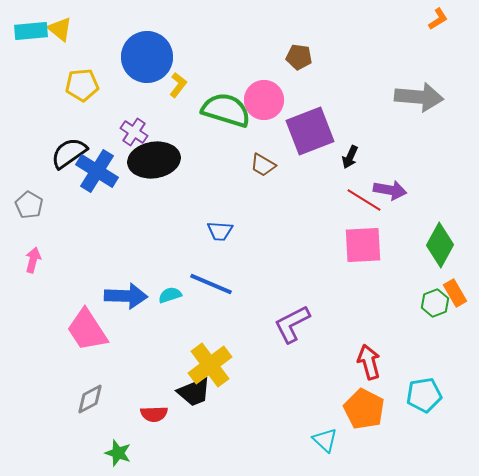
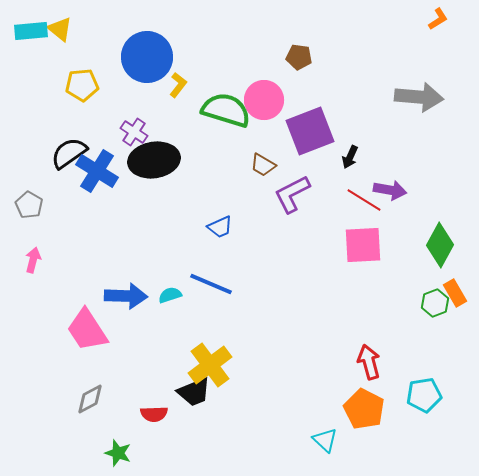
blue trapezoid: moved 4 px up; rotated 28 degrees counterclockwise
purple L-shape: moved 130 px up
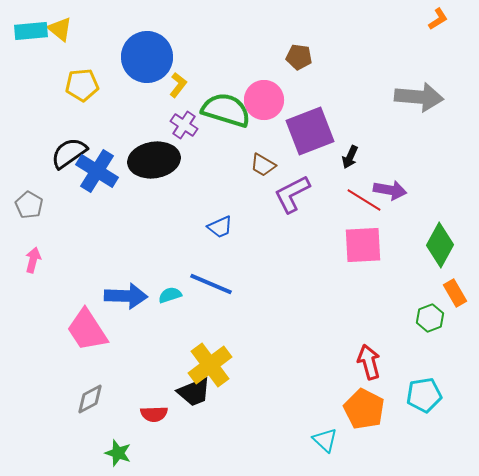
purple cross: moved 50 px right, 7 px up
green hexagon: moved 5 px left, 15 px down
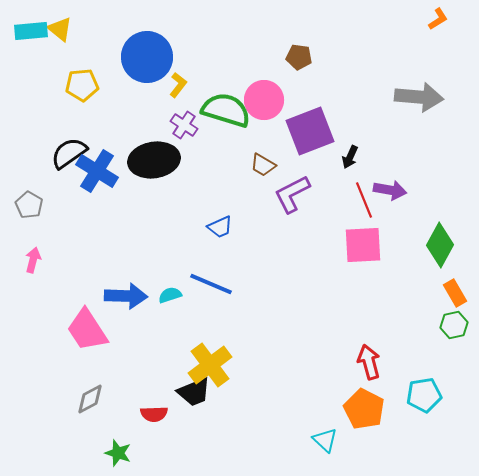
red line: rotated 36 degrees clockwise
green hexagon: moved 24 px right, 7 px down; rotated 8 degrees clockwise
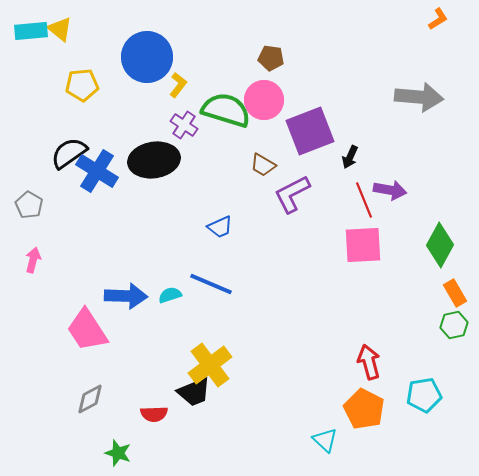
brown pentagon: moved 28 px left, 1 px down
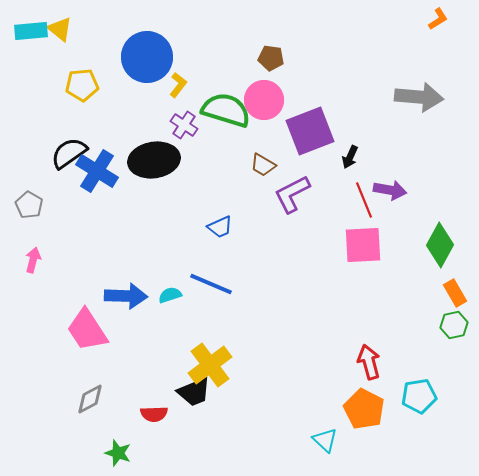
cyan pentagon: moved 5 px left, 1 px down
